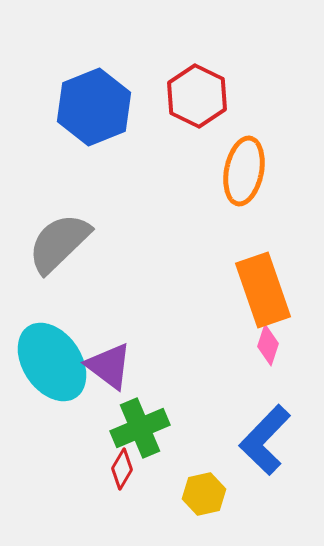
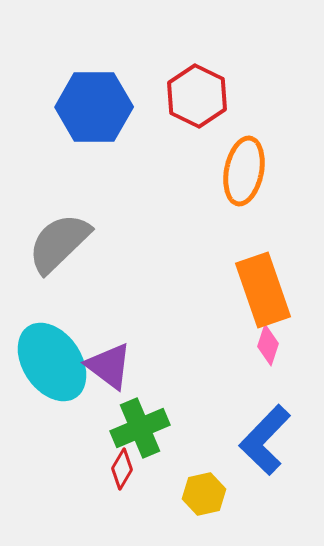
blue hexagon: rotated 22 degrees clockwise
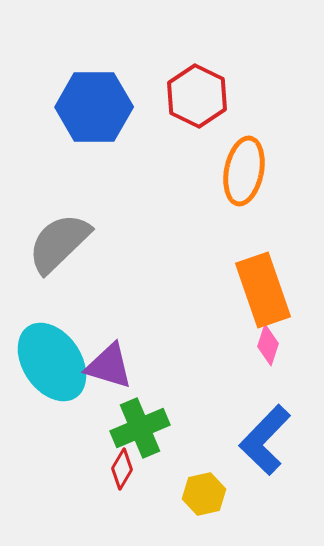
purple triangle: rotated 20 degrees counterclockwise
